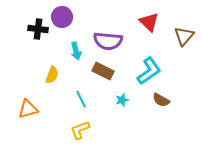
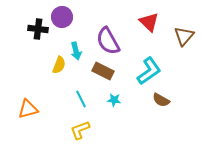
purple semicircle: rotated 56 degrees clockwise
yellow semicircle: moved 7 px right, 10 px up
cyan star: moved 8 px left; rotated 24 degrees clockwise
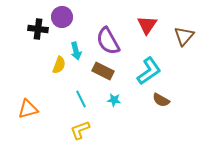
red triangle: moved 2 px left, 3 px down; rotated 20 degrees clockwise
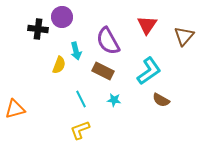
orange triangle: moved 13 px left
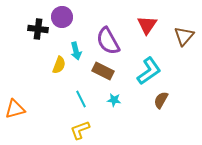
brown semicircle: rotated 90 degrees clockwise
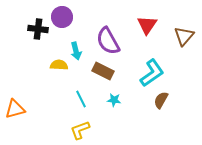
yellow semicircle: rotated 108 degrees counterclockwise
cyan L-shape: moved 3 px right, 2 px down
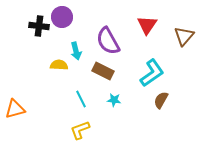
black cross: moved 1 px right, 3 px up
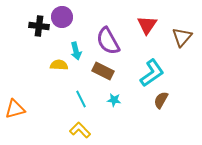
brown triangle: moved 2 px left, 1 px down
yellow L-shape: rotated 65 degrees clockwise
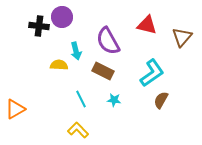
red triangle: rotated 50 degrees counterclockwise
orange triangle: rotated 15 degrees counterclockwise
yellow L-shape: moved 2 px left
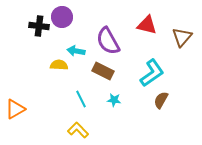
cyan arrow: rotated 114 degrees clockwise
